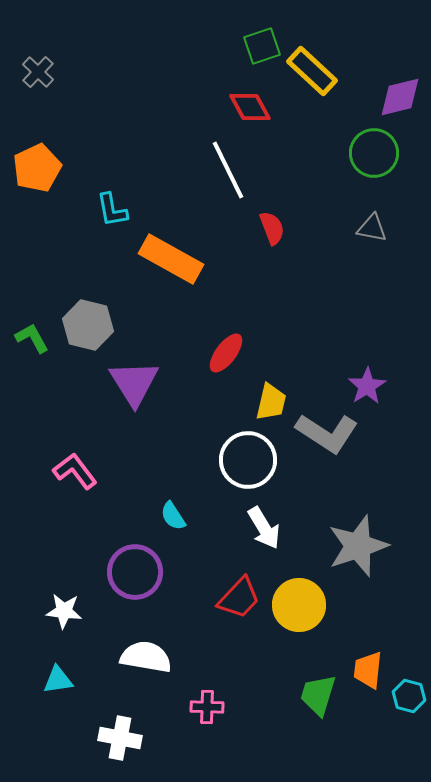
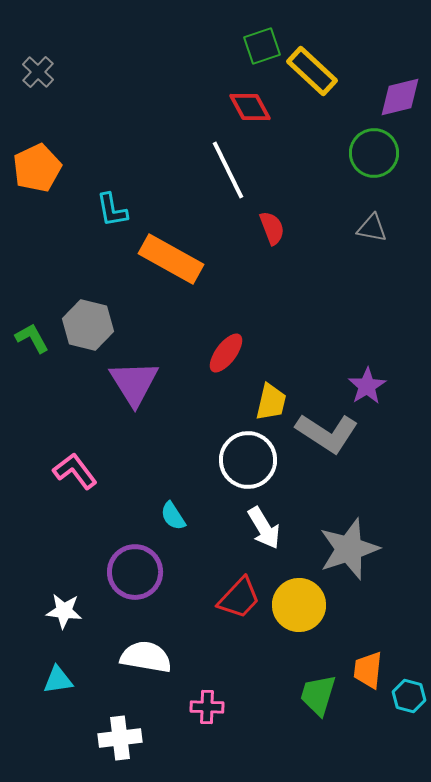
gray star: moved 9 px left, 3 px down
white cross: rotated 18 degrees counterclockwise
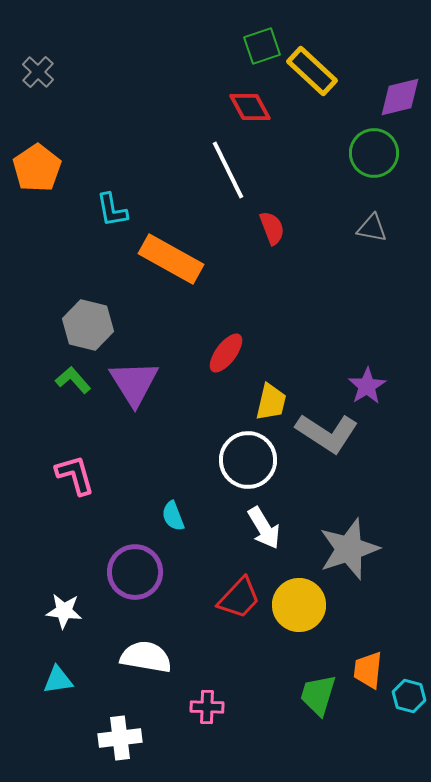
orange pentagon: rotated 9 degrees counterclockwise
green L-shape: moved 41 px right, 42 px down; rotated 12 degrees counterclockwise
pink L-shape: moved 4 px down; rotated 21 degrees clockwise
cyan semicircle: rotated 12 degrees clockwise
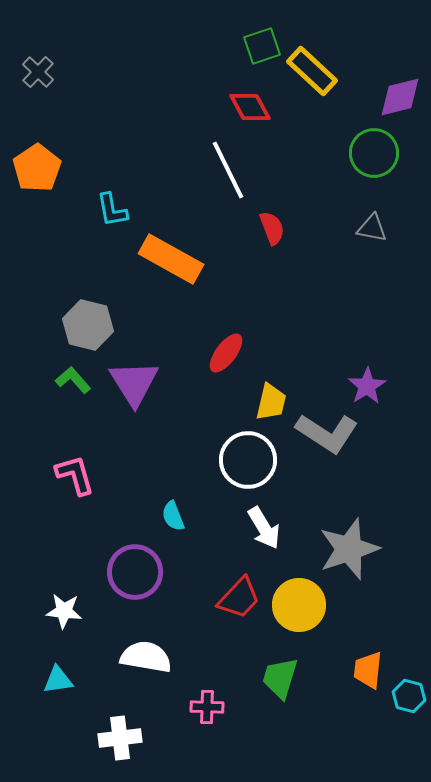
green trapezoid: moved 38 px left, 17 px up
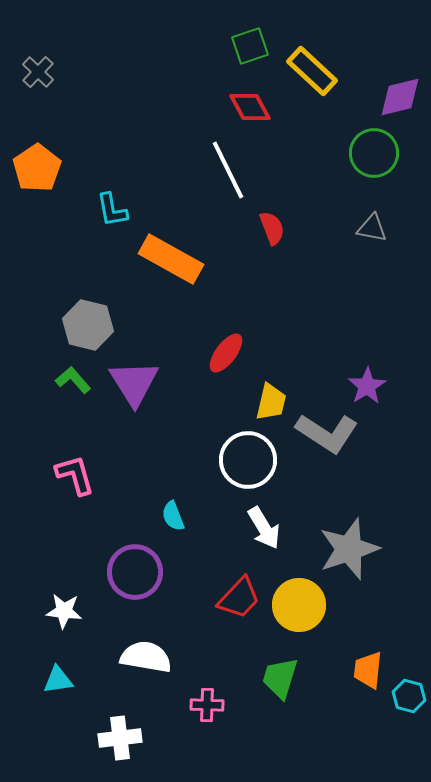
green square: moved 12 px left
pink cross: moved 2 px up
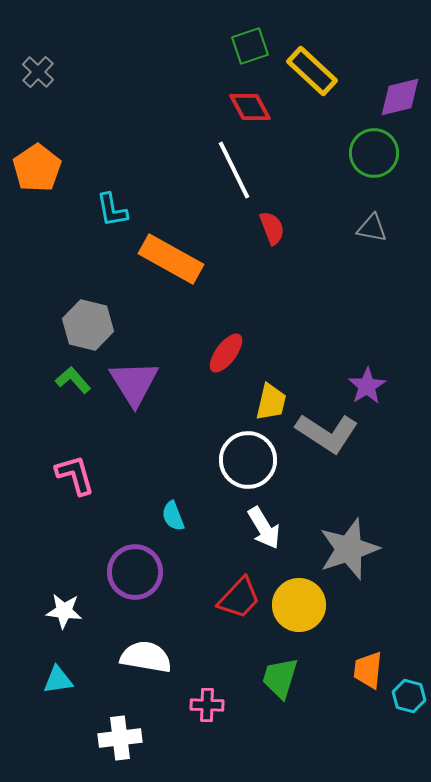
white line: moved 6 px right
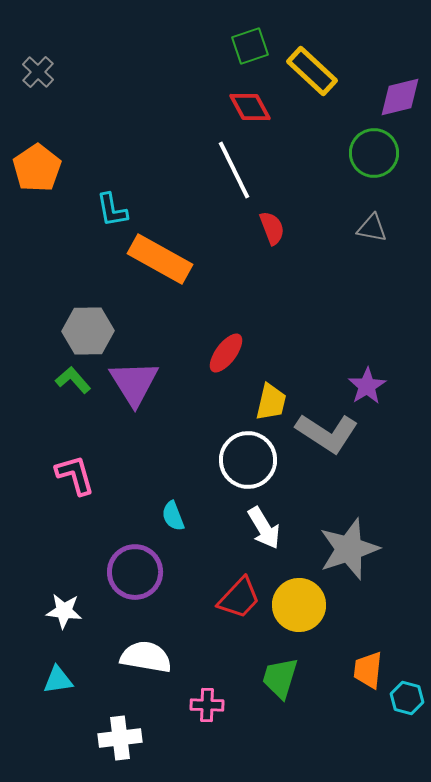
orange rectangle: moved 11 px left
gray hexagon: moved 6 px down; rotated 15 degrees counterclockwise
cyan hexagon: moved 2 px left, 2 px down
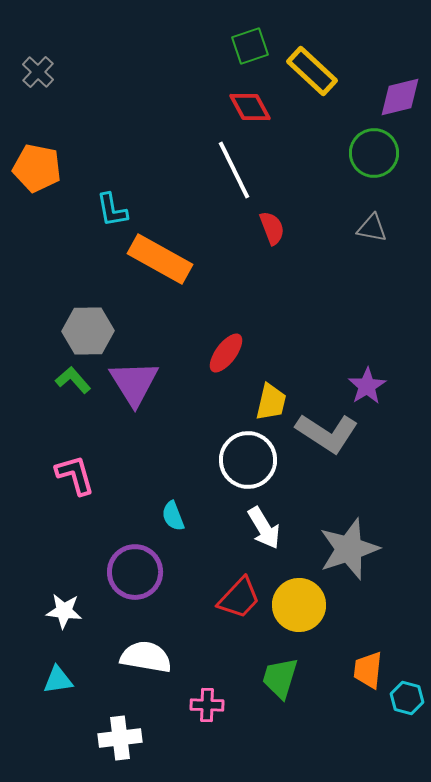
orange pentagon: rotated 27 degrees counterclockwise
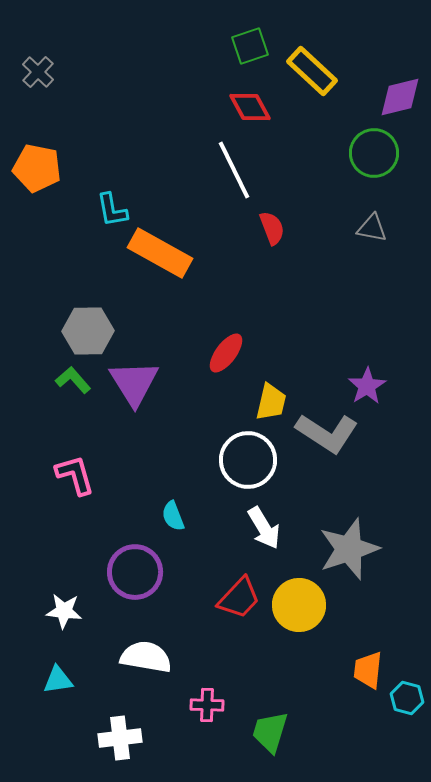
orange rectangle: moved 6 px up
green trapezoid: moved 10 px left, 54 px down
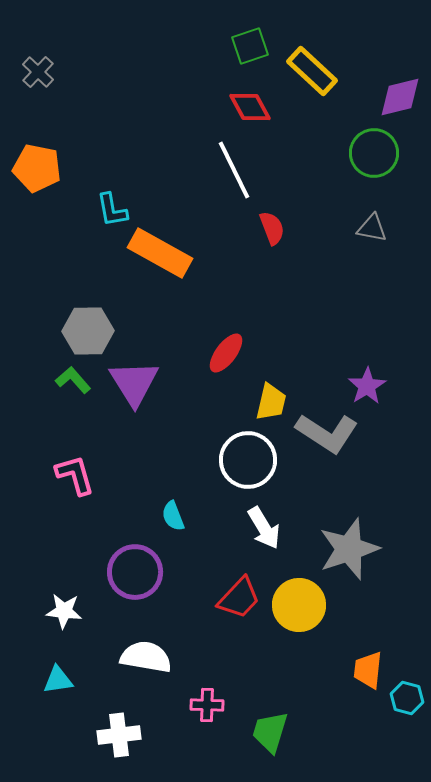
white cross: moved 1 px left, 3 px up
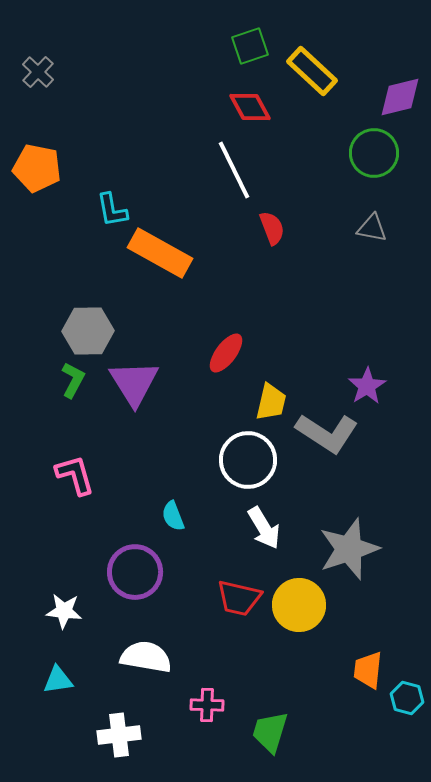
green L-shape: rotated 69 degrees clockwise
red trapezoid: rotated 60 degrees clockwise
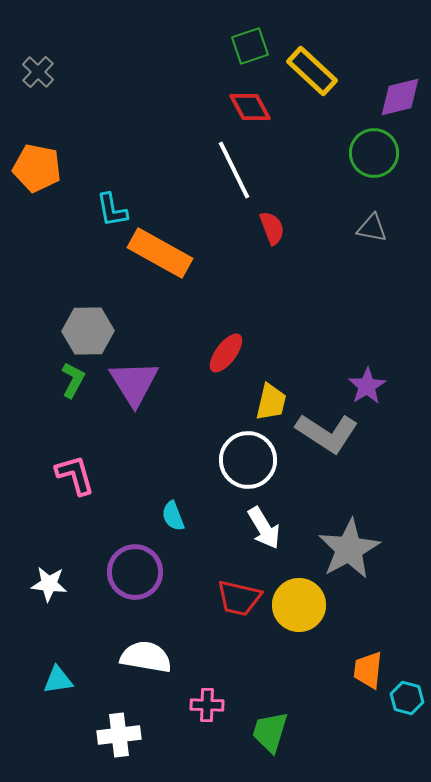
gray star: rotated 10 degrees counterclockwise
white star: moved 15 px left, 27 px up
